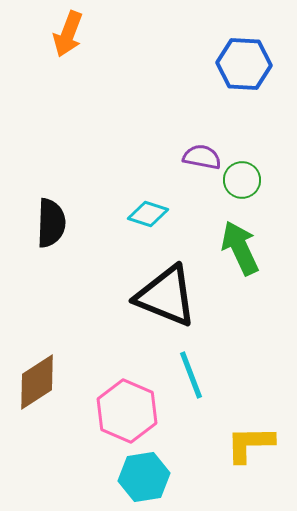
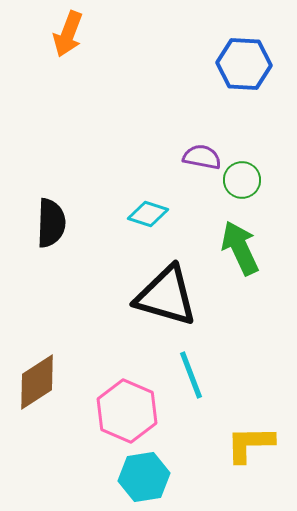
black triangle: rotated 6 degrees counterclockwise
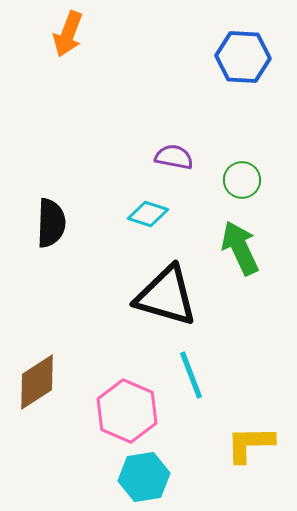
blue hexagon: moved 1 px left, 7 px up
purple semicircle: moved 28 px left
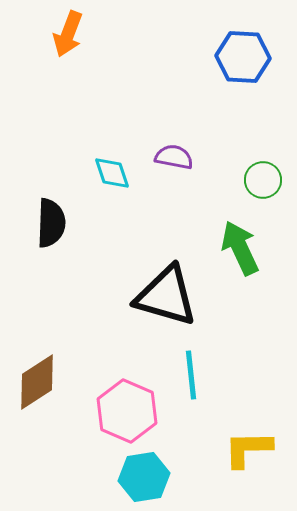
green circle: moved 21 px right
cyan diamond: moved 36 px left, 41 px up; rotated 54 degrees clockwise
cyan line: rotated 15 degrees clockwise
yellow L-shape: moved 2 px left, 5 px down
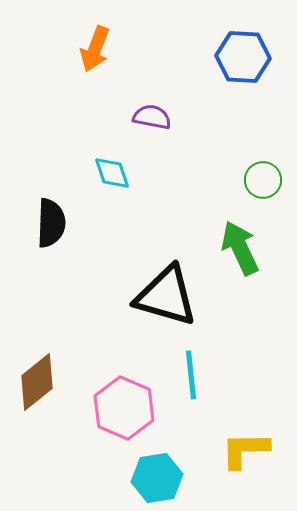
orange arrow: moved 27 px right, 15 px down
purple semicircle: moved 22 px left, 40 px up
brown diamond: rotated 6 degrees counterclockwise
pink hexagon: moved 3 px left, 3 px up
yellow L-shape: moved 3 px left, 1 px down
cyan hexagon: moved 13 px right, 1 px down
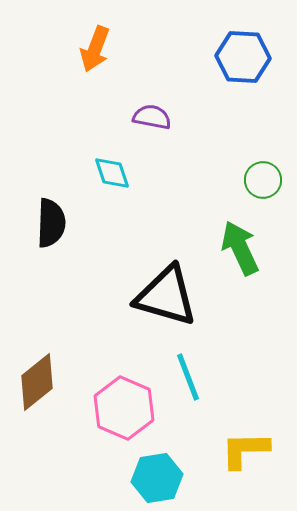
cyan line: moved 3 px left, 2 px down; rotated 15 degrees counterclockwise
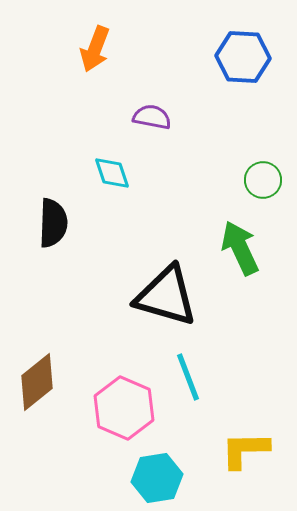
black semicircle: moved 2 px right
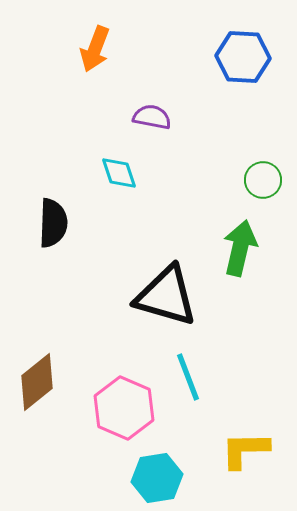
cyan diamond: moved 7 px right
green arrow: rotated 38 degrees clockwise
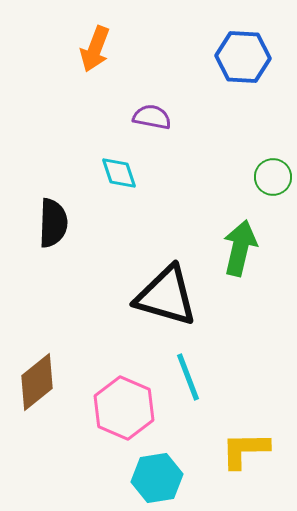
green circle: moved 10 px right, 3 px up
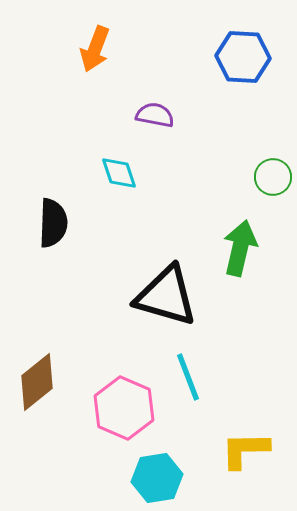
purple semicircle: moved 3 px right, 2 px up
